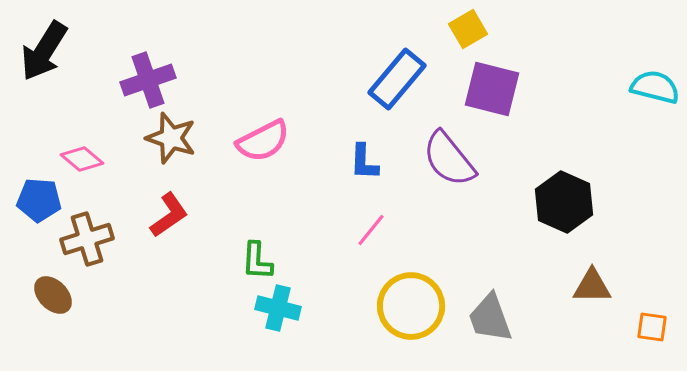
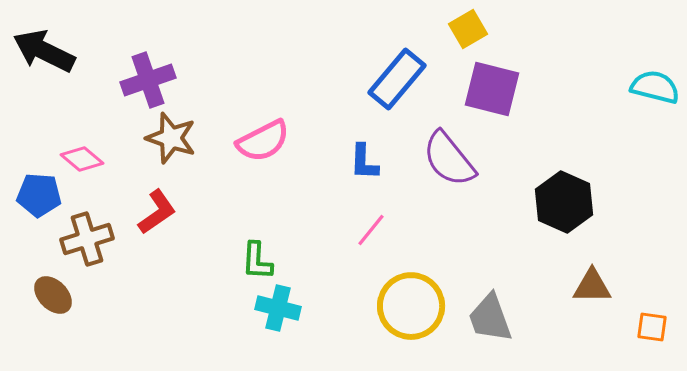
black arrow: rotated 84 degrees clockwise
blue pentagon: moved 5 px up
red L-shape: moved 12 px left, 3 px up
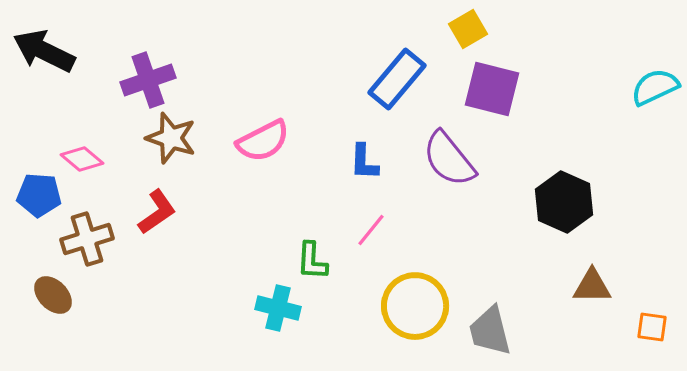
cyan semicircle: rotated 39 degrees counterclockwise
green L-shape: moved 55 px right
yellow circle: moved 4 px right
gray trapezoid: moved 13 px down; rotated 6 degrees clockwise
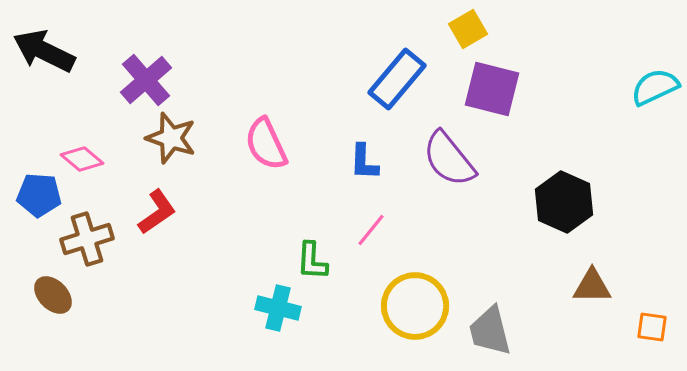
purple cross: moved 2 px left; rotated 22 degrees counterclockwise
pink semicircle: moved 3 px right, 3 px down; rotated 92 degrees clockwise
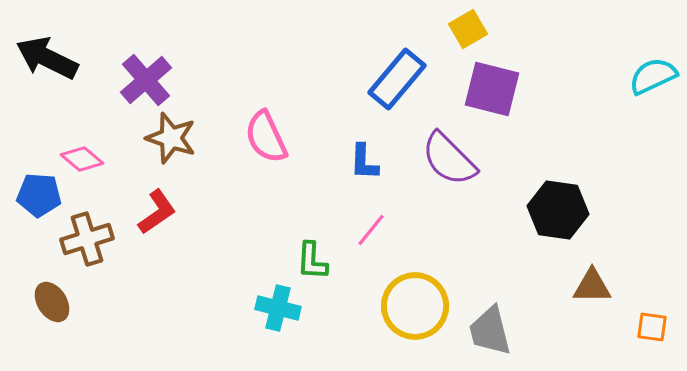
black arrow: moved 3 px right, 7 px down
cyan semicircle: moved 2 px left, 11 px up
pink semicircle: moved 7 px up
purple semicircle: rotated 6 degrees counterclockwise
black hexagon: moved 6 px left, 8 px down; rotated 16 degrees counterclockwise
brown ellipse: moved 1 px left, 7 px down; rotated 12 degrees clockwise
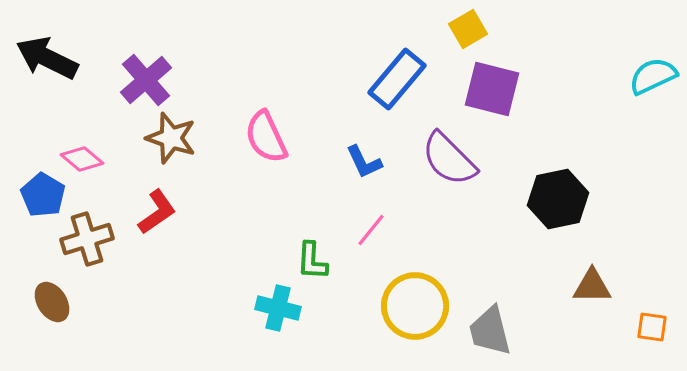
blue L-shape: rotated 27 degrees counterclockwise
blue pentagon: moved 4 px right; rotated 27 degrees clockwise
black hexagon: moved 11 px up; rotated 20 degrees counterclockwise
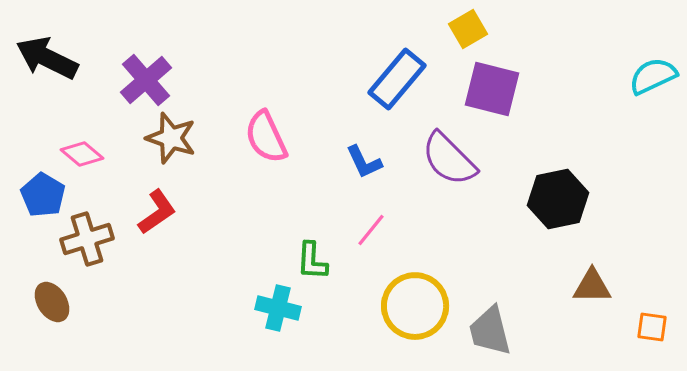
pink diamond: moved 5 px up
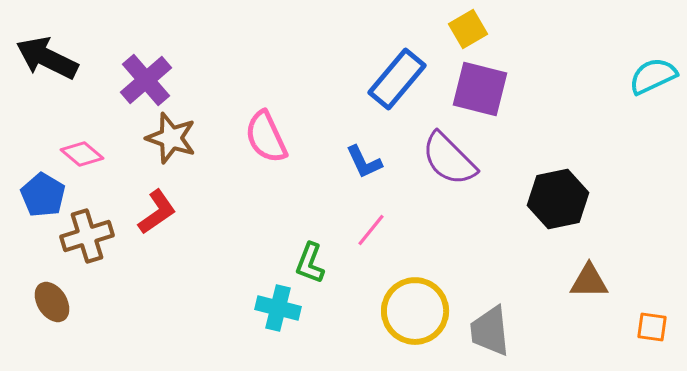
purple square: moved 12 px left
brown cross: moved 3 px up
green L-shape: moved 2 px left, 2 px down; rotated 18 degrees clockwise
brown triangle: moved 3 px left, 5 px up
yellow circle: moved 5 px down
gray trapezoid: rotated 8 degrees clockwise
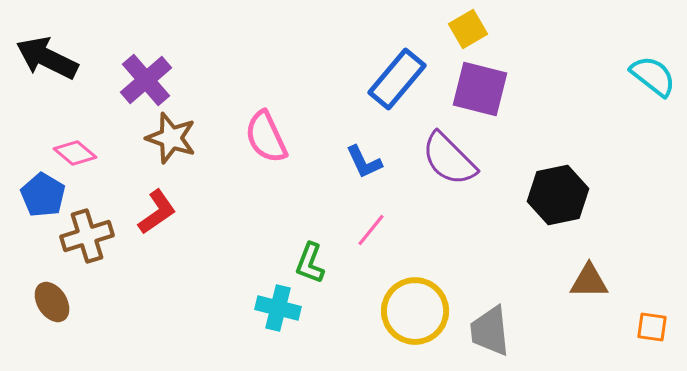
cyan semicircle: rotated 63 degrees clockwise
pink diamond: moved 7 px left, 1 px up
black hexagon: moved 4 px up
